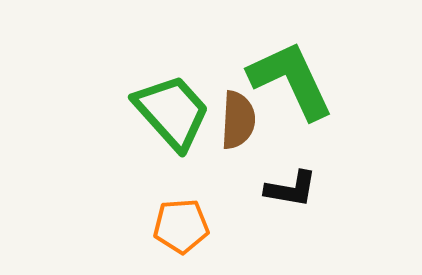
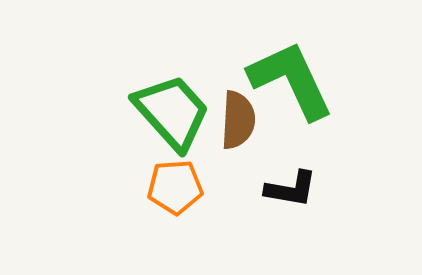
orange pentagon: moved 6 px left, 39 px up
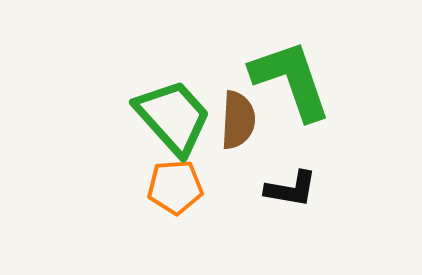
green L-shape: rotated 6 degrees clockwise
green trapezoid: moved 1 px right, 5 px down
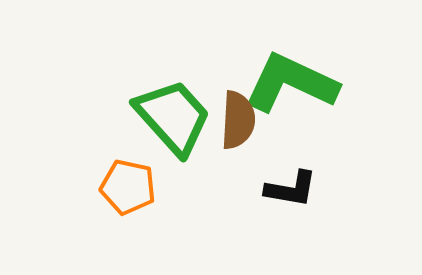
green L-shape: moved 3 px down; rotated 46 degrees counterclockwise
orange pentagon: moved 47 px left; rotated 16 degrees clockwise
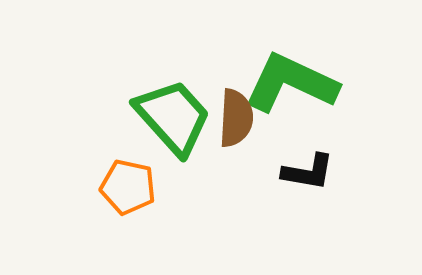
brown semicircle: moved 2 px left, 2 px up
black L-shape: moved 17 px right, 17 px up
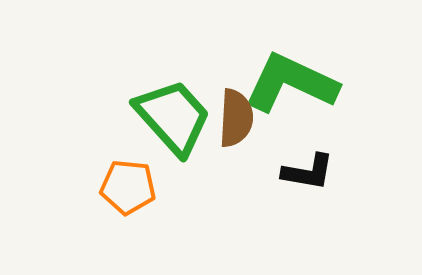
orange pentagon: rotated 6 degrees counterclockwise
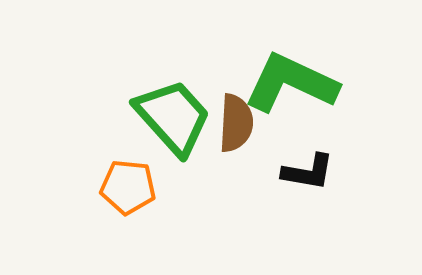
brown semicircle: moved 5 px down
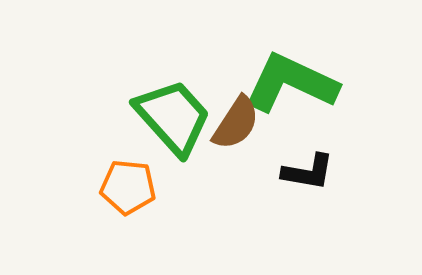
brown semicircle: rotated 30 degrees clockwise
